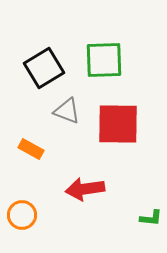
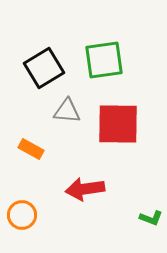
green square: rotated 6 degrees counterclockwise
gray triangle: rotated 16 degrees counterclockwise
green L-shape: rotated 15 degrees clockwise
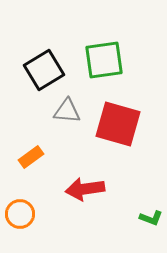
black square: moved 2 px down
red square: rotated 15 degrees clockwise
orange rectangle: moved 8 px down; rotated 65 degrees counterclockwise
orange circle: moved 2 px left, 1 px up
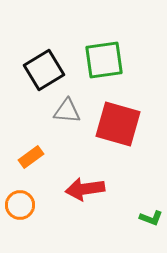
orange circle: moved 9 px up
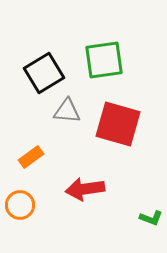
black square: moved 3 px down
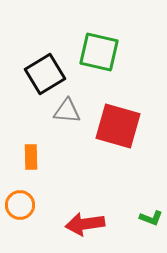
green square: moved 5 px left, 8 px up; rotated 21 degrees clockwise
black square: moved 1 px right, 1 px down
red square: moved 2 px down
orange rectangle: rotated 55 degrees counterclockwise
red arrow: moved 35 px down
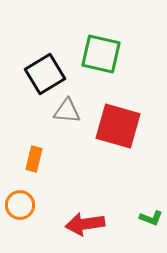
green square: moved 2 px right, 2 px down
orange rectangle: moved 3 px right, 2 px down; rotated 15 degrees clockwise
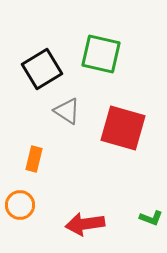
black square: moved 3 px left, 5 px up
gray triangle: rotated 28 degrees clockwise
red square: moved 5 px right, 2 px down
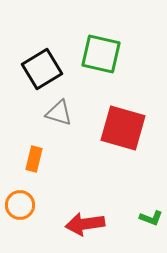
gray triangle: moved 8 px left, 2 px down; rotated 16 degrees counterclockwise
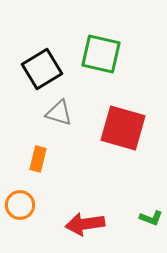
orange rectangle: moved 4 px right
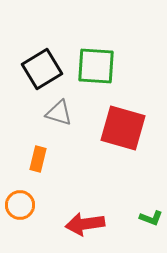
green square: moved 5 px left, 12 px down; rotated 9 degrees counterclockwise
